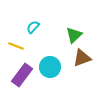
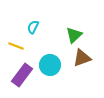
cyan semicircle: rotated 16 degrees counterclockwise
cyan circle: moved 2 px up
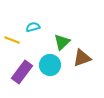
cyan semicircle: rotated 48 degrees clockwise
green triangle: moved 12 px left, 7 px down
yellow line: moved 4 px left, 6 px up
purple rectangle: moved 3 px up
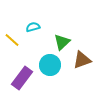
yellow line: rotated 21 degrees clockwise
brown triangle: moved 2 px down
purple rectangle: moved 6 px down
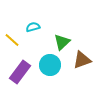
purple rectangle: moved 2 px left, 6 px up
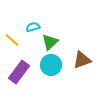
green triangle: moved 12 px left
cyan circle: moved 1 px right
purple rectangle: moved 1 px left
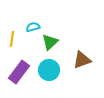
yellow line: moved 1 px up; rotated 56 degrees clockwise
cyan circle: moved 2 px left, 5 px down
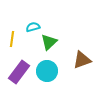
green triangle: moved 1 px left
cyan circle: moved 2 px left, 1 px down
